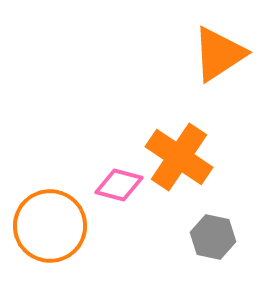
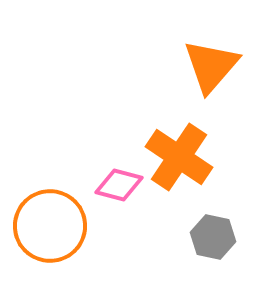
orange triangle: moved 8 px left, 12 px down; rotated 16 degrees counterclockwise
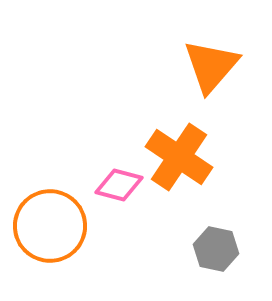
gray hexagon: moved 3 px right, 12 px down
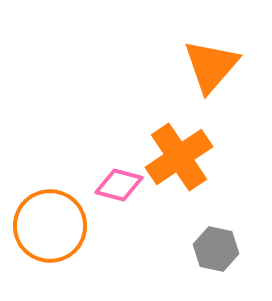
orange cross: rotated 22 degrees clockwise
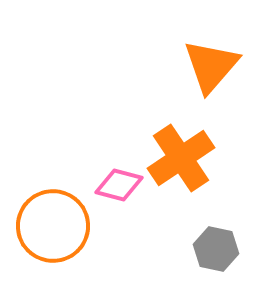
orange cross: moved 2 px right, 1 px down
orange circle: moved 3 px right
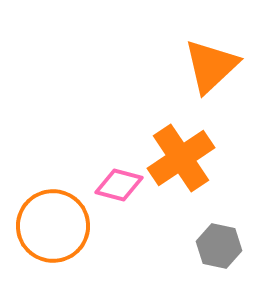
orange triangle: rotated 6 degrees clockwise
gray hexagon: moved 3 px right, 3 px up
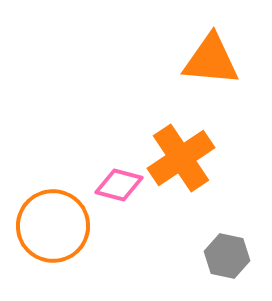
orange triangle: moved 6 px up; rotated 48 degrees clockwise
gray hexagon: moved 8 px right, 10 px down
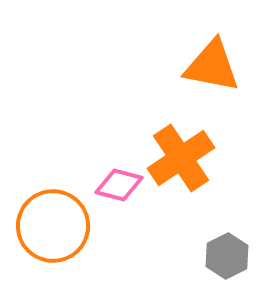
orange triangle: moved 1 px right, 6 px down; rotated 6 degrees clockwise
gray hexagon: rotated 21 degrees clockwise
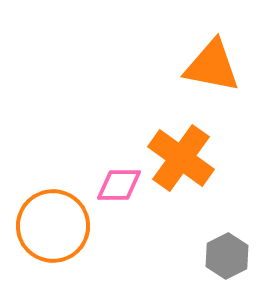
orange cross: rotated 20 degrees counterclockwise
pink diamond: rotated 15 degrees counterclockwise
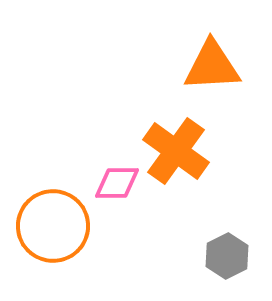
orange triangle: rotated 14 degrees counterclockwise
orange cross: moved 5 px left, 7 px up
pink diamond: moved 2 px left, 2 px up
